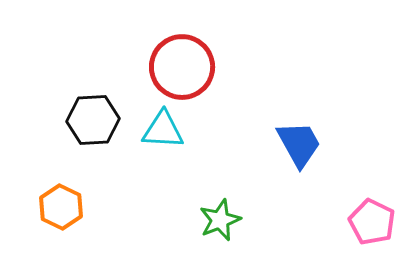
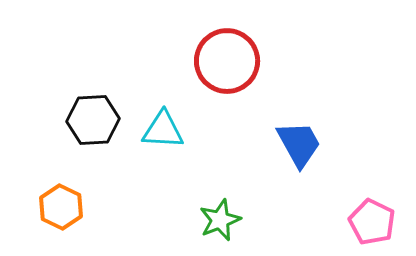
red circle: moved 45 px right, 6 px up
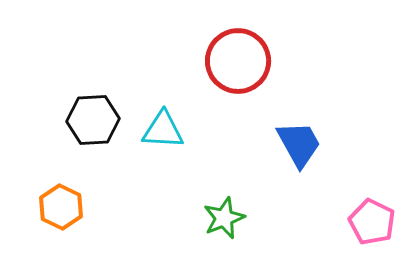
red circle: moved 11 px right
green star: moved 4 px right, 2 px up
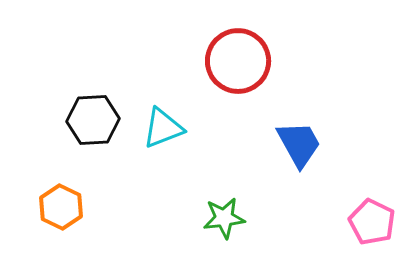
cyan triangle: moved 2 px up; rotated 24 degrees counterclockwise
green star: rotated 15 degrees clockwise
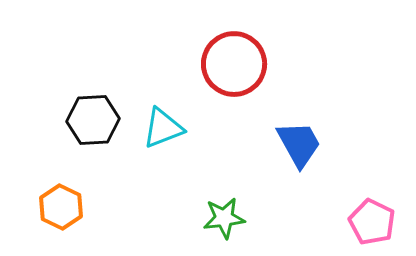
red circle: moved 4 px left, 3 px down
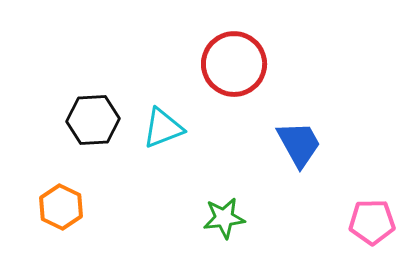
pink pentagon: rotated 27 degrees counterclockwise
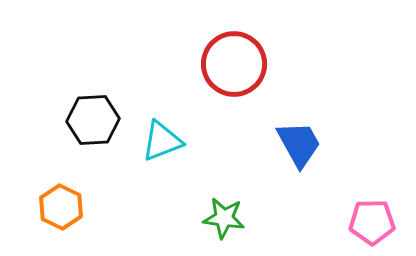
cyan triangle: moved 1 px left, 13 px down
green star: rotated 15 degrees clockwise
